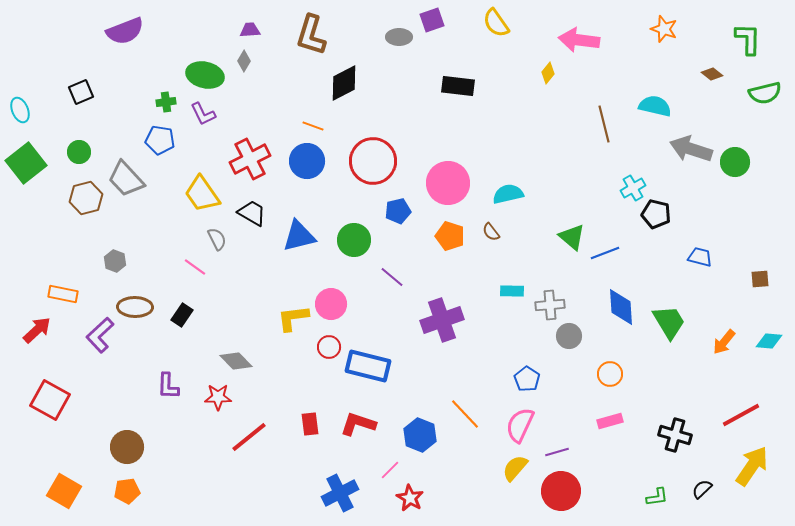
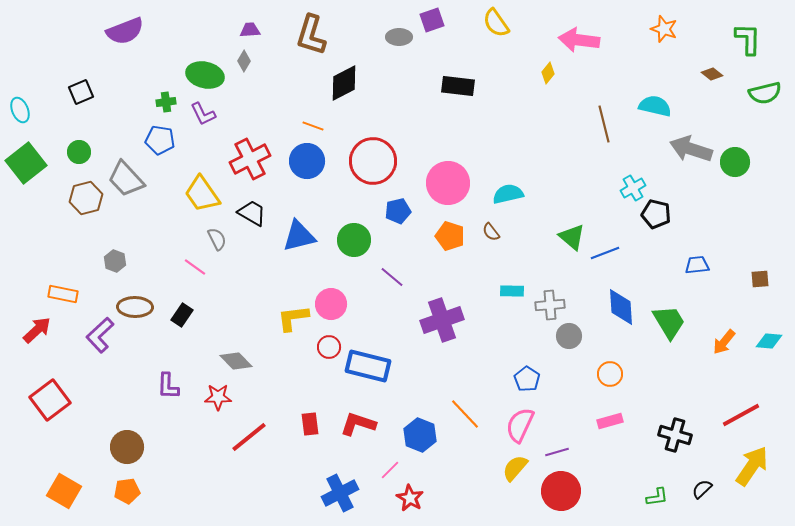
blue trapezoid at (700, 257): moved 3 px left, 8 px down; rotated 20 degrees counterclockwise
red square at (50, 400): rotated 24 degrees clockwise
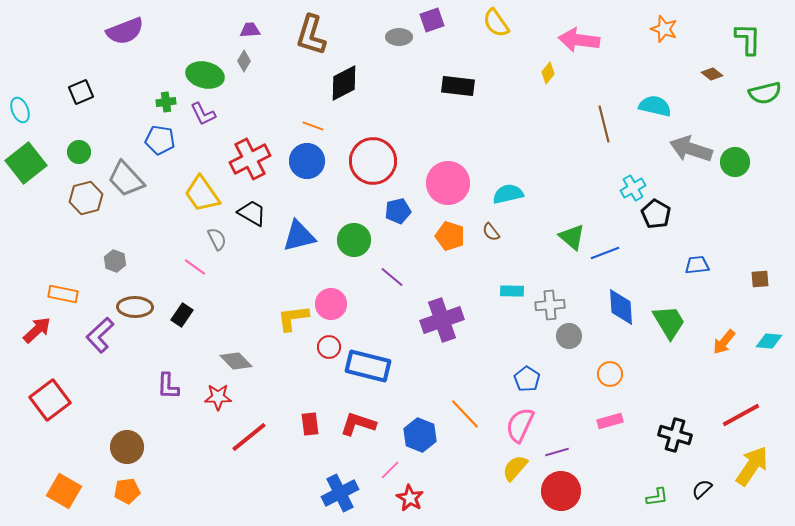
black pentagon at (656, 214): rotated 16 degrees clockwise
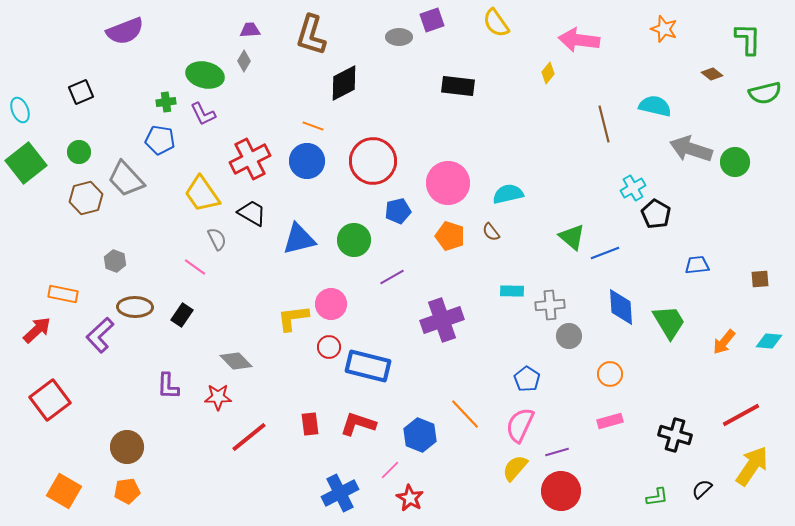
blue triangle at (299, 236): moved 3 px down
purple line at (392, 277): rotated 70 degrees counterclockwise
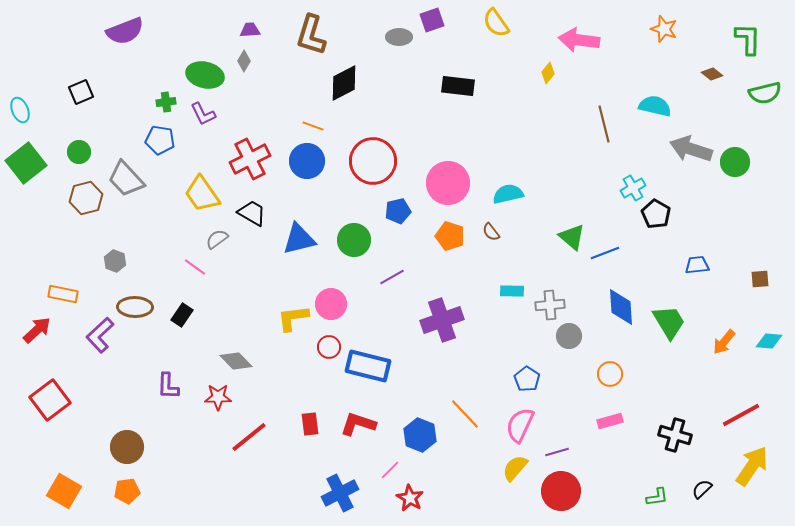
gray semicircle at (217, 239): rotated 100 degrees counterclockwise
